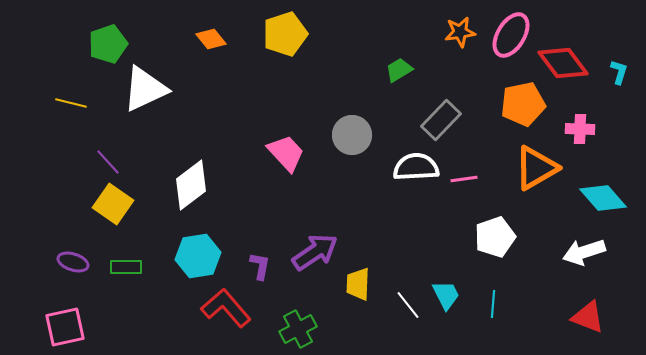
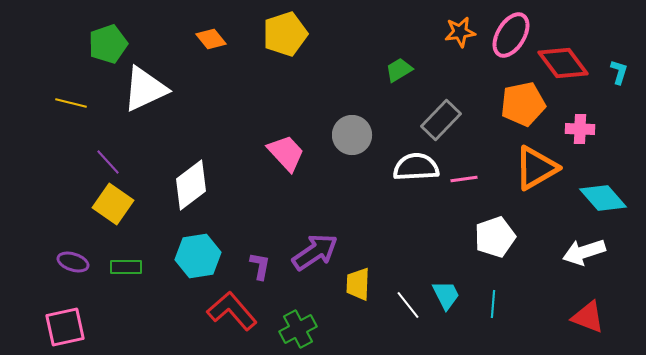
red L-shape: moved 6 px right, 3 px down
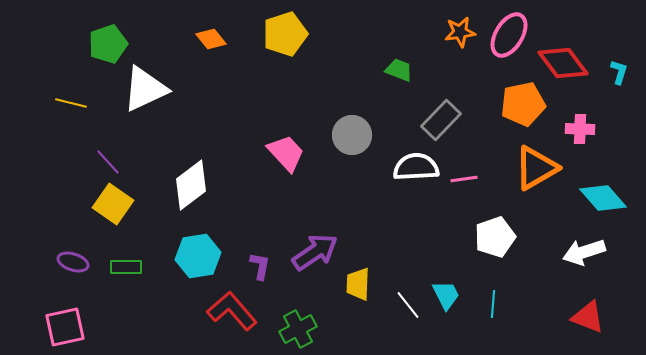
pink ellipse: moved 2 px left
green trapezoid: rotated 52 degrees clockwise
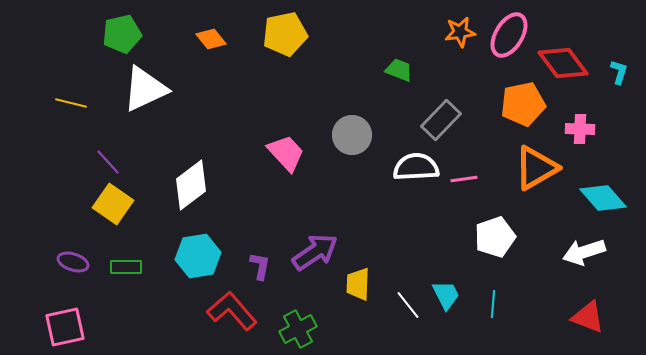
yellow pentagon: rotated 6 degrees clockwise
green pentagon: moved 14 px right, 10 px up; rotated 6 degrees clockwise
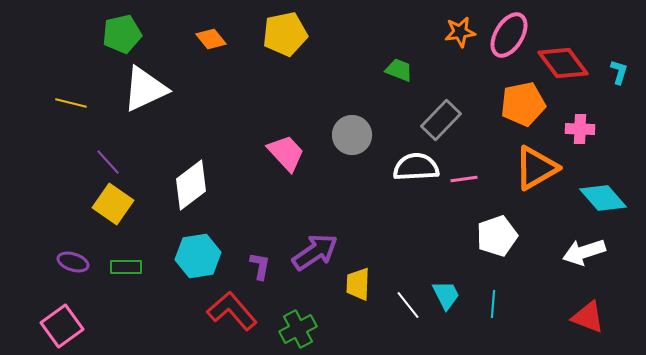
white pentagon: moved 2 px right, 1 px up
pink square: moved 3 px left, 1 px up; rotated 24 degrees counterclockwise
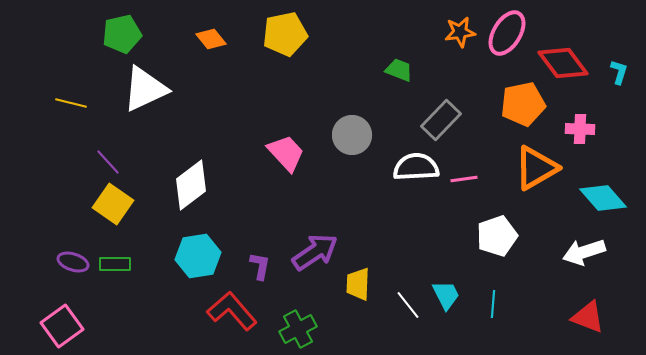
pink ellipse: moved 2 px left, 2 px up
green rectangle: moved 11 px left, 3 px up
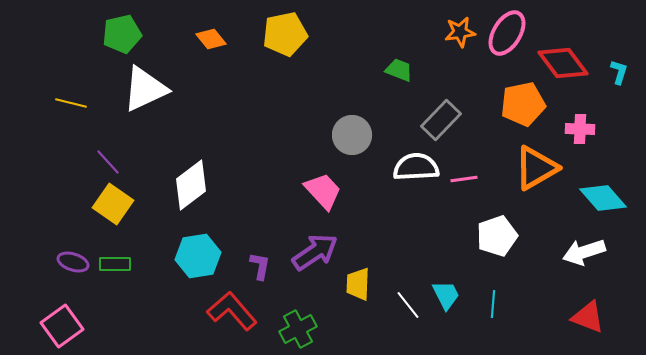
pink trapezoid: moved 37 px right, 38 px down
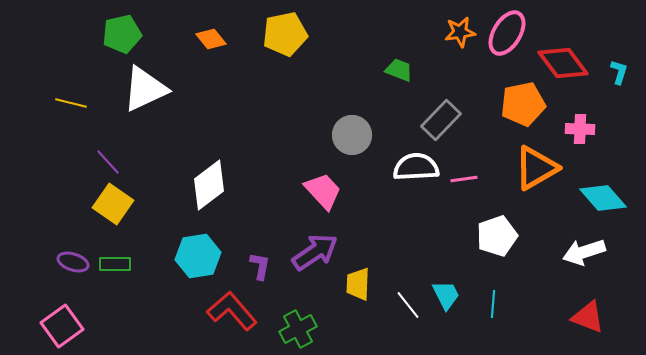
white diamond: moved 18 px right
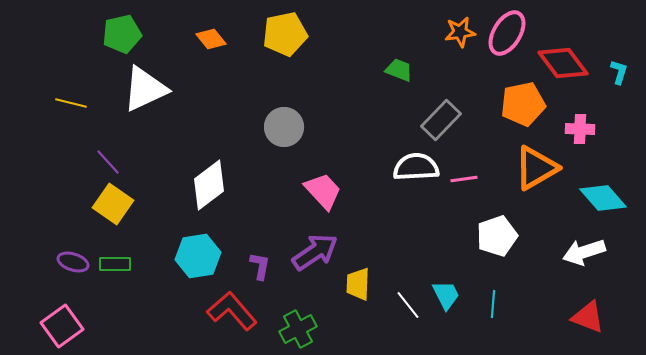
gray circle: moved 68 px left, 8 px up
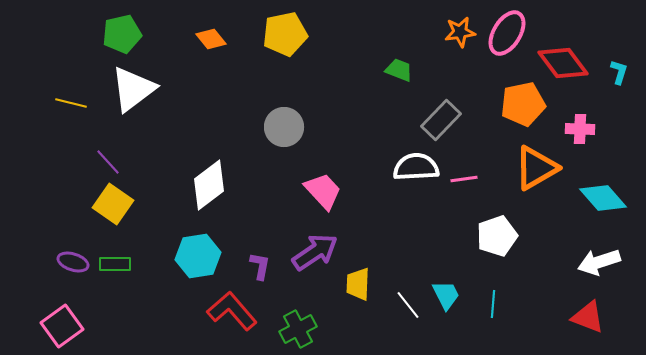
white triangle: moved 12 px left; rotated 12 degrees counterclockwise
white arrow: moved 15 px right, 10 px down
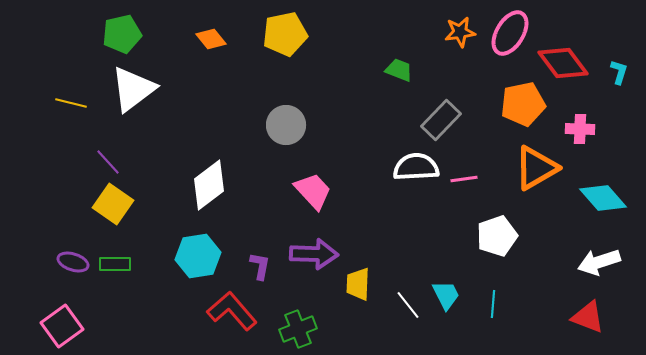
pink ellipse: moved 3 px right
gray circle: moved 2 px right, 2 px up
pink trapezoid: moved 10 px left
purple arrow: moved 1 px left, 2 px down; rotated 36 degrees clockwise
green cross: rotated 6 degrees clockwise
